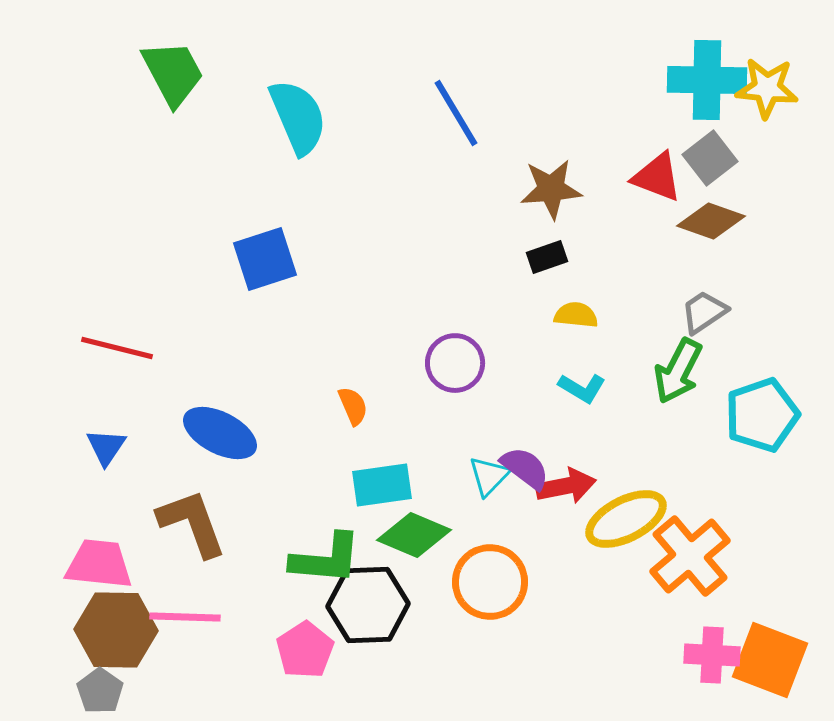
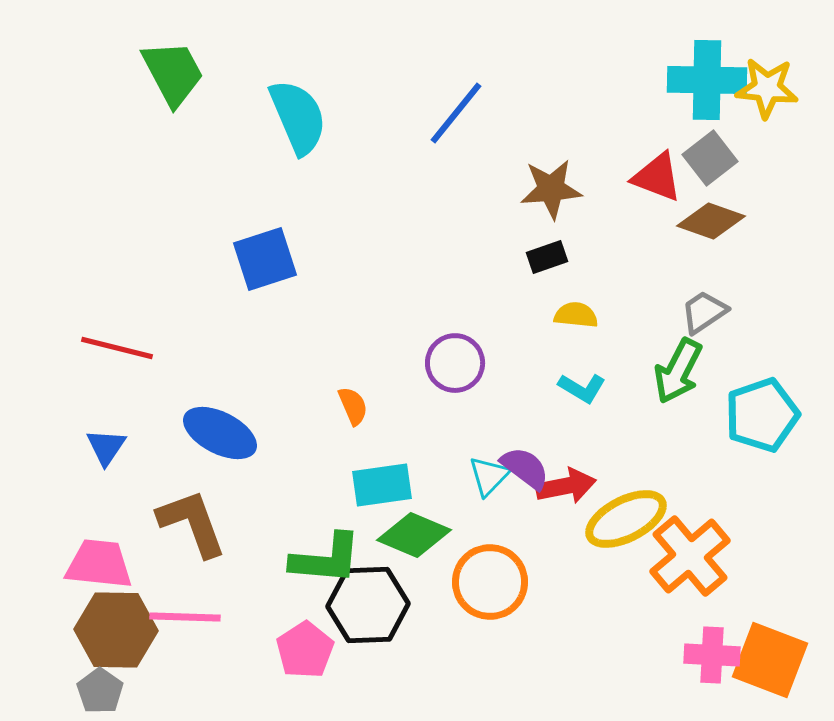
blue line: rotated 70 degrees clockwise
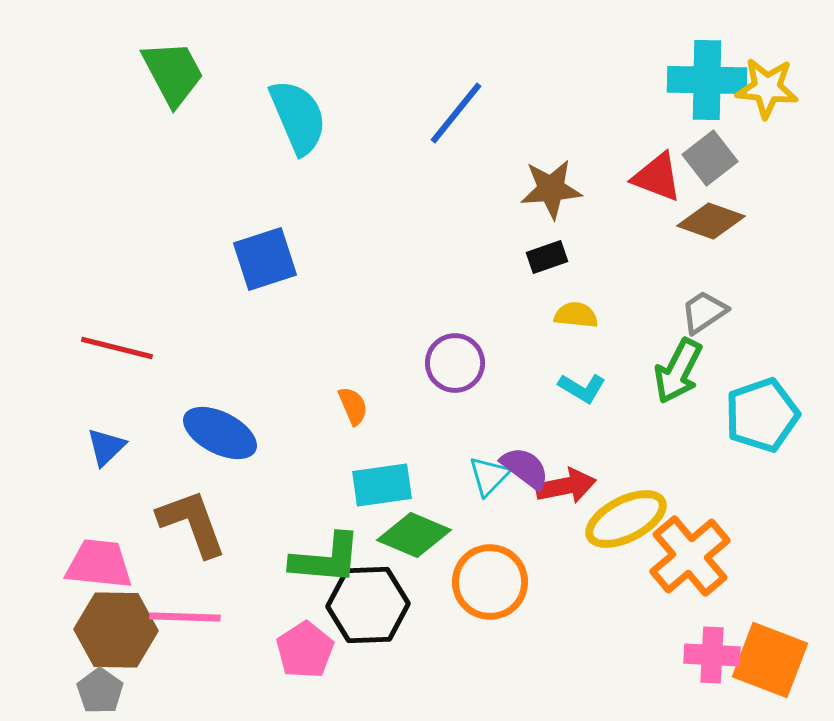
blue triangle: rotated 12 degrees clockwise
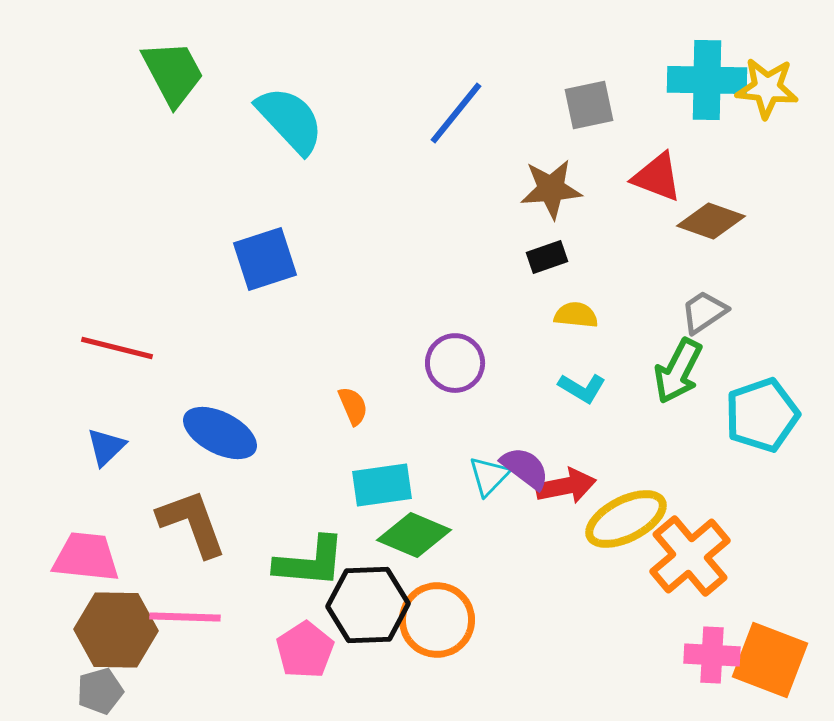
cyan semicircle: moved 8 px left, 3 px down; rotated 20 degrees counterclockwise
gray square: moved 121 px left, 53 px up; rotated 26 degrees clockwise
green L-shape: moved 16 px left, 3 px down
pink trapezoid: moved 13 px left, 7 px up
orange circle: moved 53 px left, 38 px down
gray pentagon: rotated 21 degrees clockwise
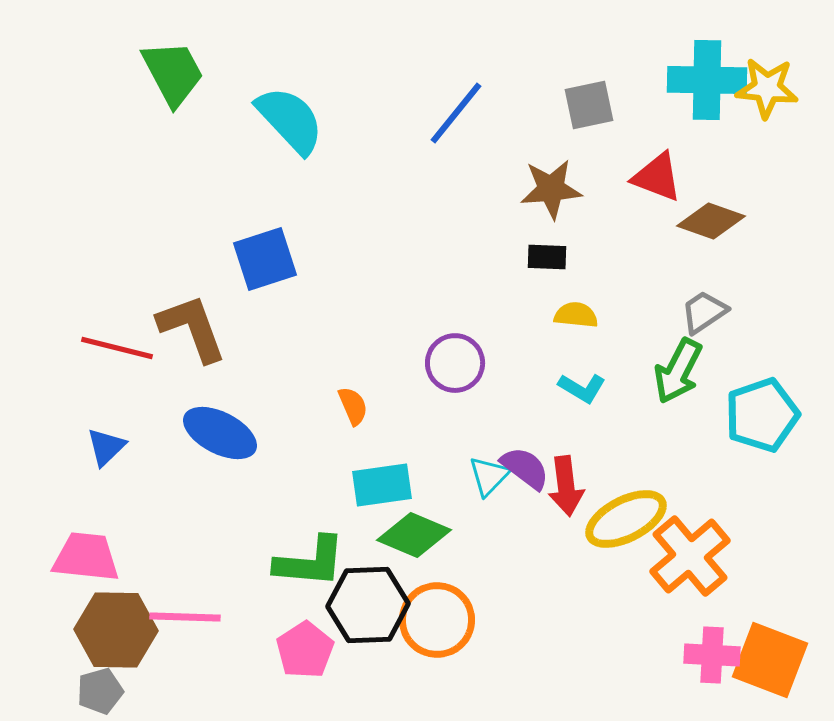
black rectangle: rotated 21 degrees clockwise
red arrow: rotated 94 degrees clockwise
brown L-shape: moved 195 px up
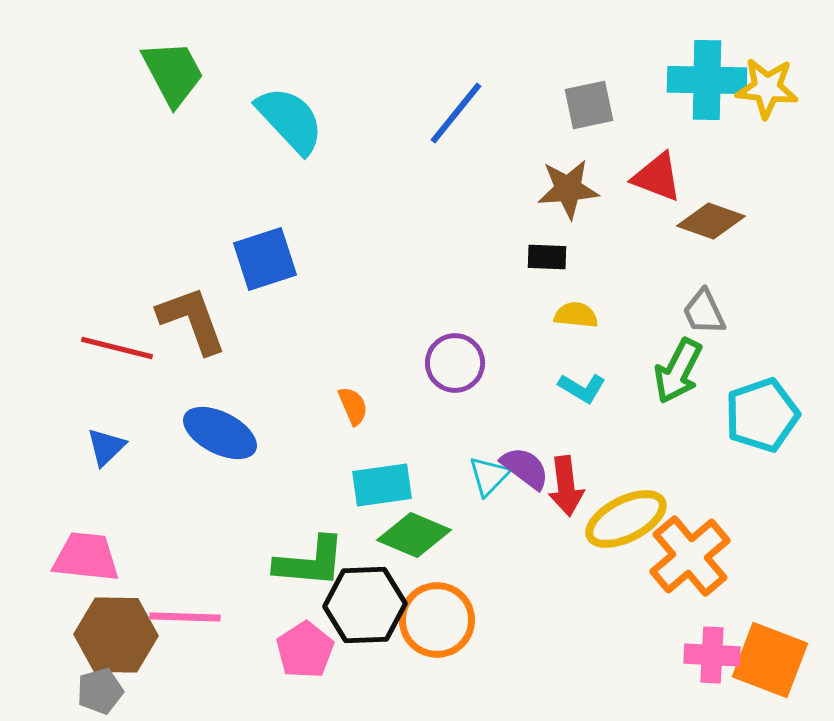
brown star: moved 17 px right
gray trapezoid: rotated 81 degrees counterclockwise
brown L-shape: moved 8 px up
black hexagon: moved 3 px left
brown hexagon: moved 5 px down
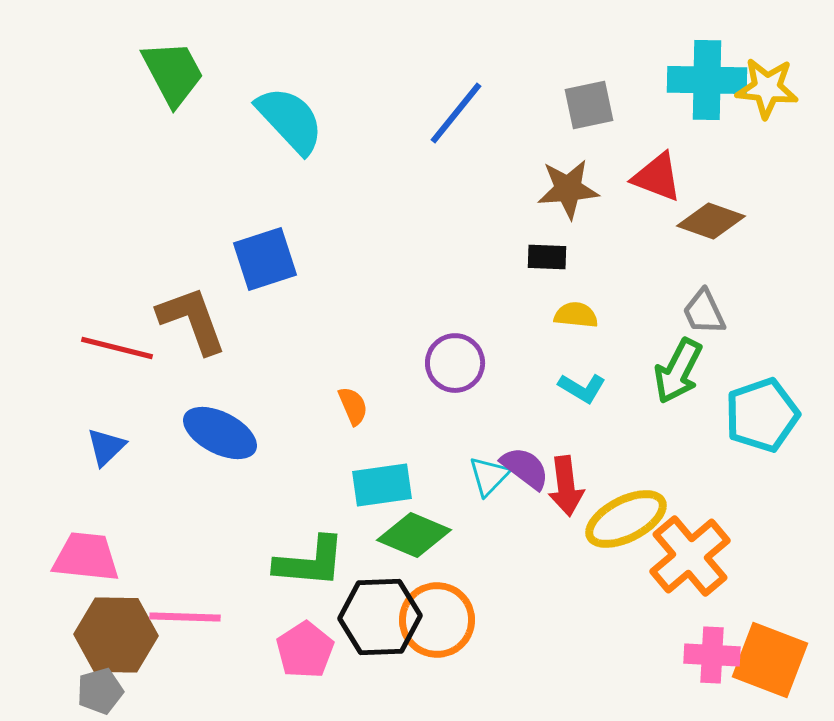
black hexagon: moved 15 px right, 12 px down
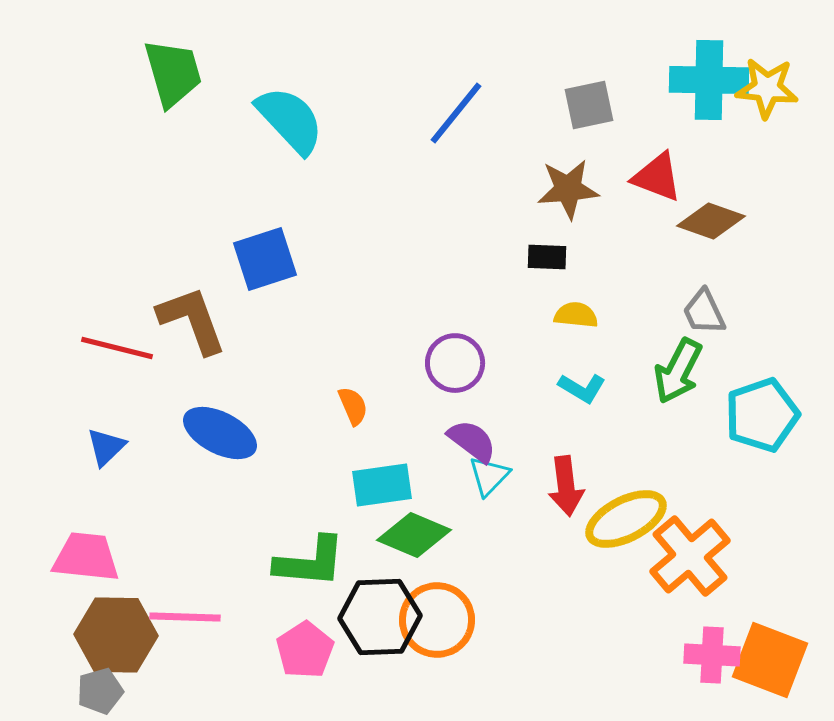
green trapezoid: rotated 12 degrees clockwise
cyan cross: moved 2 px right
purple semicircle: moved 53 px left, 27 px up
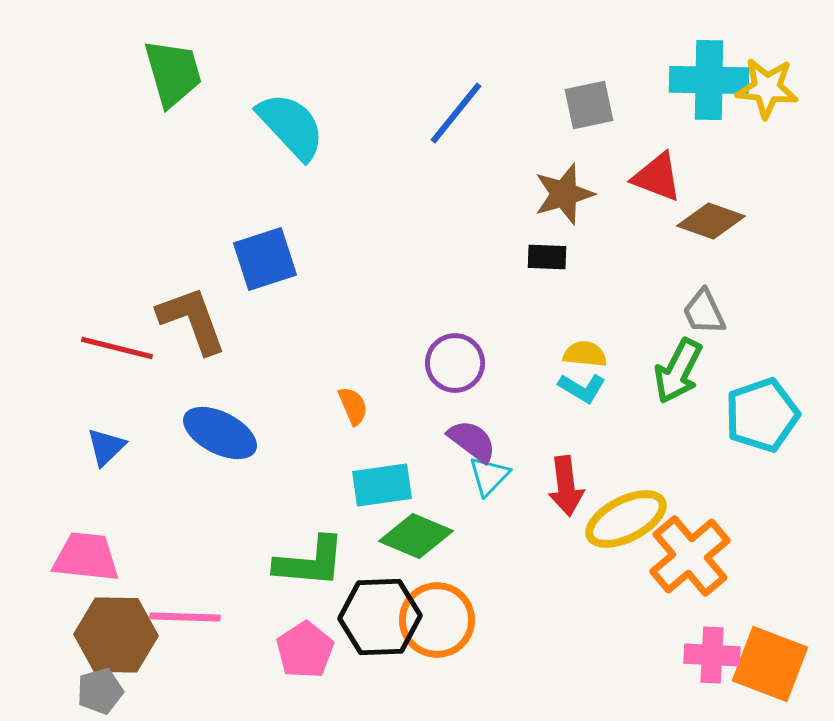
cyan semicircle: moved 1 px right, 6 px down
brown star: moved 4 px left, 5 px down; rotated 12 degrees counterclockwise
yellow semicircle: moved 9 px right, 39 px down
green diamond: moved 2 px right, 1 px down
orange square: moved 4 px down
